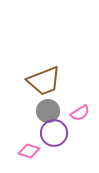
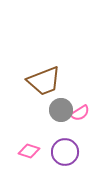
gray circle: moved 13 px right, 1 px up
purple circle: moved 11 px right, 19 px down
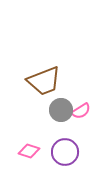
pink semicircle: moved 1 px right, 2 px up
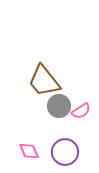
brown trapezoid: rotated 72 degrees clockwise
gray circle: moved 2 px left, 4 px up
pink diamond: rotated 50 degrees clockwise
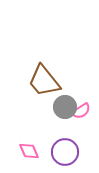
gray circle: moved 6 px right, 1 px down
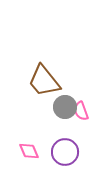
pink semicircle: rotated 102 degrees clockwise
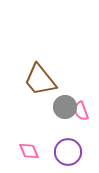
brown trapezoid: moved 4 px left, 1 px up
purple circle: moved 3 px right
